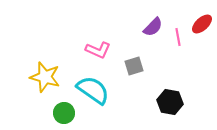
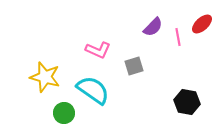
black hexagon: moved 17 px right
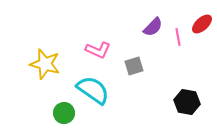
yellow star: moved 13 px up
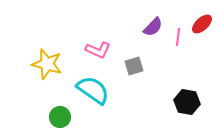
pink line: rotated 18 degrees clockwise
yellow star: moved 2 px right
green circle: moved 4 px left, 4 px down
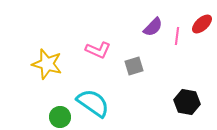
pink line: moved 1 px left, 1 px up
cyan semicircle: moved 13 px down
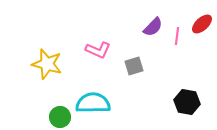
cyan semicircle: rotated 36 degrees counterclockwise
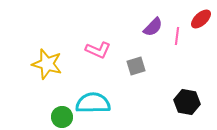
red ellipse: moved 1 px left, 5 px up
gray square: moved 2 px right
green circle: moved 2 px right
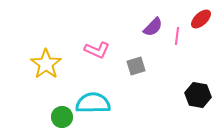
pink L-shape: moved 1 px left
yellow star: moved 1 px left; rotated 20 degrees clockwise
black hexagon: moved 11 px right, 7 px up
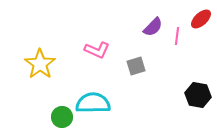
yellow star: moved 6 px left
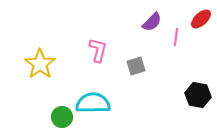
purple semicircle: moved 1 px left, 5 px up
pink line: moved 1 px left, 1 px down
pink L-shape: moved 1 px right; rotated 100 degrees counterclockwise
